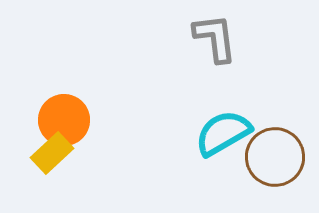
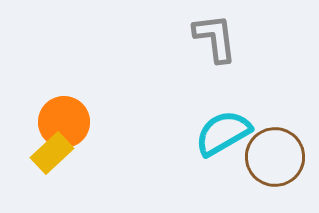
orange circle: moved 2 px down
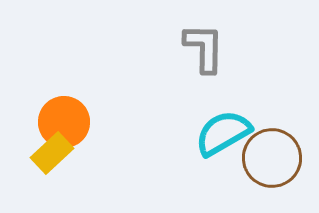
gray L-shape: moved 11 px left, 10 px down; rotated 8 degrees clockwise
brown circle: moved 3 px left, 1 px down
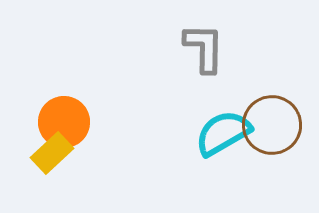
brown circle: moved 33 px up
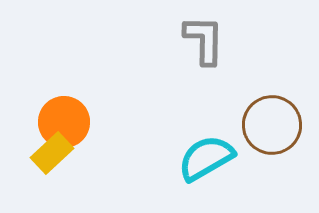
gray L-shape: moved 8 px up
cyan semicircle: moved 17 px left, 25 px down
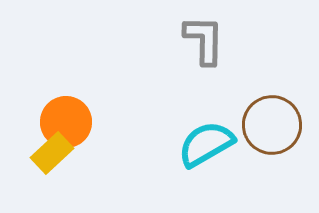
orange circle: moved 2 px right
cyan semicircle: moved 14 px up
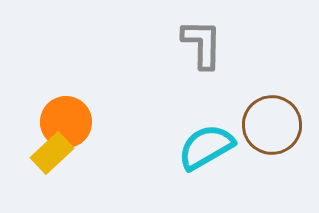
gray L-shape: moved 2 px left, 4 px down
cyan semicircle: moved 3 px down
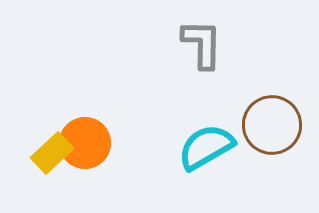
orange circle: moved 19 px right, 21 px down
